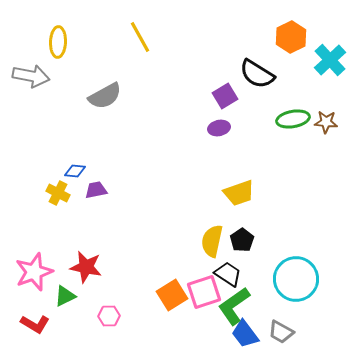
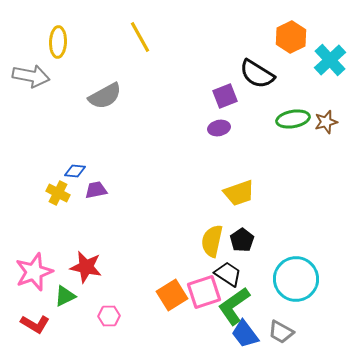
purple square: rotated 10 degrees clockwise
brown star: rotated 20 degrees counterclockwise
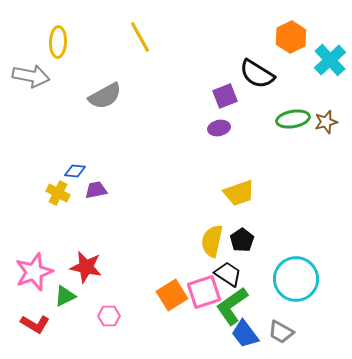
green L-shape: moved 2 px left
